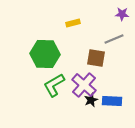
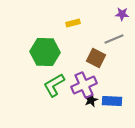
green hexagon: moved 2 px up
brown square: rotated 18 degrees clockwise
purple cross: rotated 25 degrees clockwise
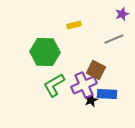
purple star: rotated 24 degrees counterclockwise
yellow rectangle: moved 1 px right, 2 px down
brown square: moved 12 px down
blue rectangle: moved 5 px left, 7 px up
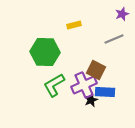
blue rectangle: moved 2 px left, 2 px up
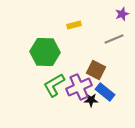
purple cross: moved 5 px left, 2 px down
blue rectangle: rotated 36 degrees clockwise
black star: rotated 24 degrees clockwise
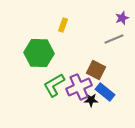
purple star: moved 4 px down
yellow rectangle: moved 11 px left; rotated 56 degrees counterclockwise
green hexagon: moved 6 px left, 1 px down
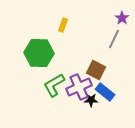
purple star: rotated 16 degrees counterclockwise
gray line: rotated 42 degrees counterclockwise
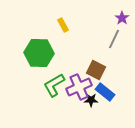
yellow rectangle: rotated 48 degrees counterclockwise
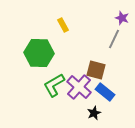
purple star: rotated 16 degrees counterclockwise
brown square: rotated 12 degrees counterclockwise
purple cross: rotated 25 degrees counterclockwise
black star: moved 3 px right, 13 px down; rotated 24 degrees counterclockwise
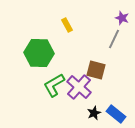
yellow rectangle: moved 4 px right
blue rectangle: moved 11 px right, 22 px down
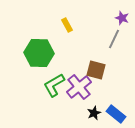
purple cross: rotated 10 degrees clockwise
